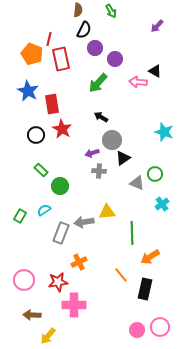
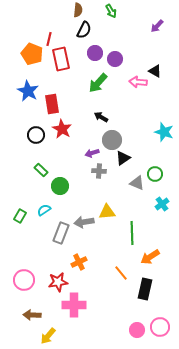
purple circle at (95, 48): moved 5 px down
orange line at (121, 275): moved 2 px up
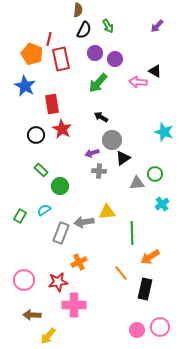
green arrow at (111, 11): moved 3 px left, 15 px down
blue star at (28, 91): moved 3 px left, 5 px up
gray triangle at (137, 183): rotated 28 degrees counterclockwise
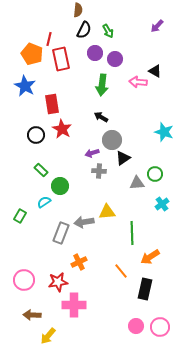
green arrow at (108, 26): moved 5 px down
green arrow at (98, 83): moved 4 px right, 2 px down; rotated 35 degrees counterclockwise
cyan semicircle at (44, 210): moved 8 px up
orange line at (121, 273): moved 2 px up
pink circle at (137, 330): moved 1 px left, 4 px up
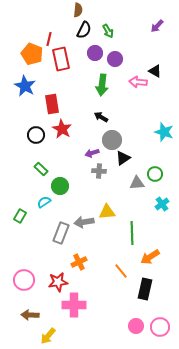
green rectangle at (41, 170): moved 1 px up
brown arrow at (32, 315): moved 2 px left
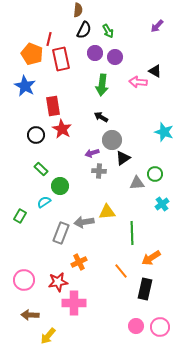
purple circle at (115, 59): moved 2 px up
red rectangle at (52, 104): moved 1 px right, 2 px down
orange arrow at (150, 257): moved 1 px right, 1 px down
pink cross at (74, 305): moved 2 px up
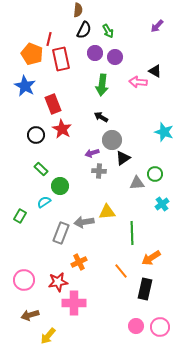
red rectangle at (53, 106): moved 2 px up; rotated 12 degrees counterclockwise
brown arrow at (30, 315): rotated 18 degrees counterclockwise
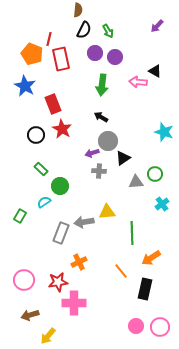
gray circle at (112, 140): moved 4 px left, 1 px down
gray triangle at (137, 183): moved 1 px left, 1 px up
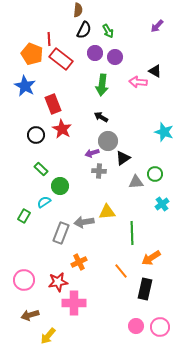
red line at (49, 39): rotated 16 degrees counterclockwise
red rectangle at (61, 59): rotated 40 degrees counterclockwise
green rectangle at (20, 216): moved 4 px right
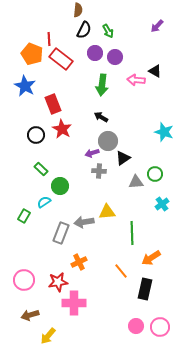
pink arrow at (138, 82): moved 2 px left, 2 px up
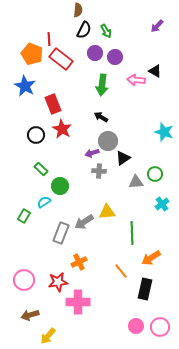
green arrow at (108, 31): moved 2 px left
gray arrow at (84, 222): rotated 24 degrees counterclockwise
pink cross at (74, 303): moved 4 px right, 1 px up
